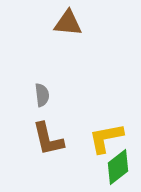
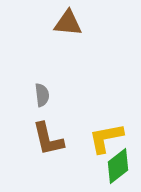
green diamond: moved 1 px up
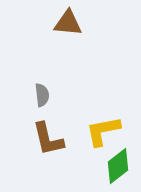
yellow L-shape: moved 3 px left, 7 px up
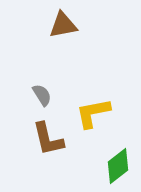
brown triangle: moved 5 px left, 2 px down; rotated 16 degrees counterclockwise
gray semicircle: rotated 25 degrees counterclockwise
yellow L-shape: moved 10 px left, 18 px up
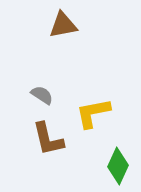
gray semicircle: rotated 25 degrees counterclockwise
green diamond: rotated 27 degrees counterclockwise
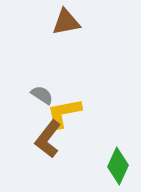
brown triangle: moved 3 px right, 3 px up
yellow L-shape: moved 29 px left
brown L-shape: rotated 51 degrees clockwise
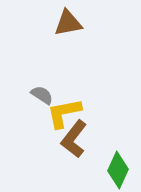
brown triangle: moved 2 px right, 1 px down
brown L-shape: moved 26 px right
green diamond: moved 4 px down
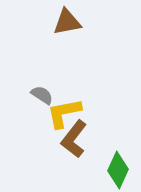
brown triangle: moved 1 px left, 1 px up
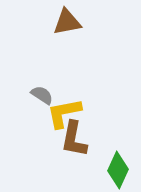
brown L-shape: rotated 27 degrees counterclockwise
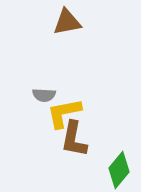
gray semicircle: moved 2 px right; rotated 150 degrees clockwise
green diamond: moved 1 px right; rotated 15 degrees clockwise
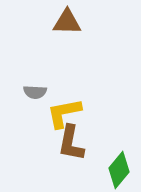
brown triangle: rotated 12 degrees clockwise
gray semicircle: moved 9 px left, 3 px up
brown L-shape: moved 3 px left, 4 px down
